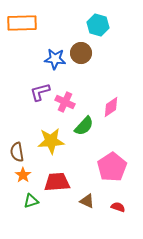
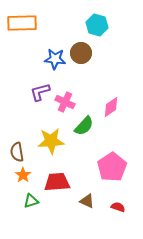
cyan hexagon: moved 1 px left
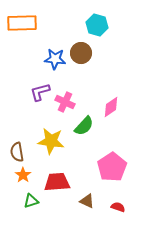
yellow star: rotated 12 degrees clockwise
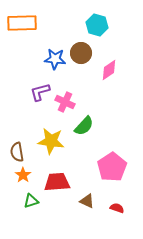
pink diamond: moved 2 px left, 37 px up
red semicircle: moved 1 px left, 1 px down
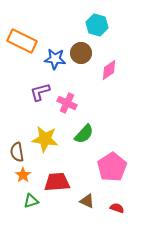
orange rectangle: moved 18 px down; rotated 28 degrees clockwise
pink cross: moved 2 px right, 1 px down
green semicircle: moved 8 px down
yellow star: moved 6 px left, 2 px up
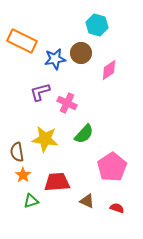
blue star: rotated 15 degrees counterclockwise
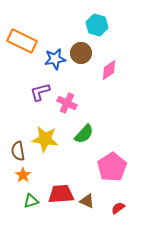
brown semicircle: moved 1 px right, 1 px up
red trapezoid: moved 4 px right, 12 px down
red semicircle: moved 1 px right; rotated 56 degrees counterclockwise
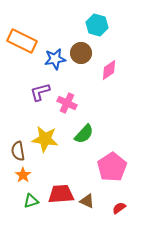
red semicircle: moved 1 px right
